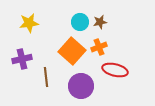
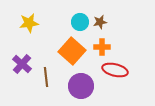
orange cross: moved 3 px right; rotated 21 degrees clockwise
purple cross: moved 5 px down; rotated 36 degrees counterclockwise
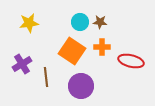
brown star: rotated 16 degrees clockwise
orange square: rotated 8 degrees counterclockwise
purple cross: rotated 18 degrees clockwise
red ellipse: moved 16 px right, 9 px up
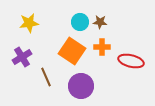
purple cross: moved 7 px up
brown line: rotated 18 degrees counterclockwise
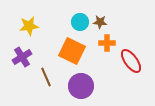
yellow star: moved 3 px down
orange cross: moved 5 px right, 4 px up
orange square: rotated 8 degrees counterclockwise
red ellipse: rotated 40 degrees clockwise
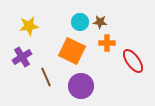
red ellipse: moved 2 px right
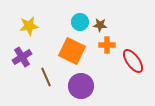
brown star: moved 3 px down
orange cross: moved 2 px down
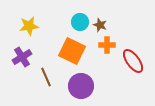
brown star: rotated 16 degrees clockwise
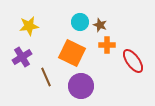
orange square: moved 2 px down
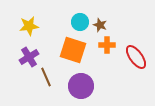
orange square: moved 1 px right, 3 px up; rotated 8 degrees counterclockwise
purple cross: moved 7 px right
red ellipse: moved 3 px right, 4 px up
